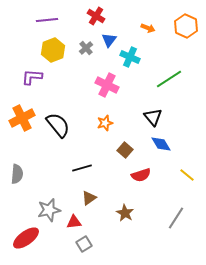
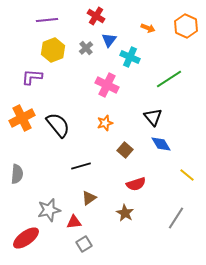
black line: moved 1 px left, 2 px up
red semicircle: moved 5 px left, 9 px down
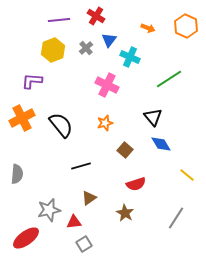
purple line: moved 12 px right
purple L-shape: moved 4 px down
black semicircle: moved 3 px right
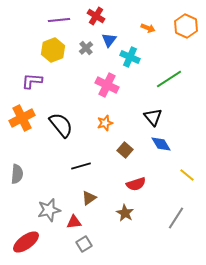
red ellipse: moved 4 px down
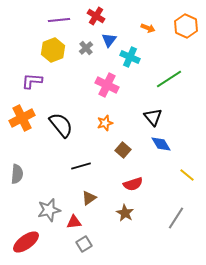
brown square: moved 2 px left
red semicircle: moved 3 px left
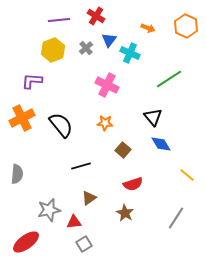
cyan cross: moved 4 px up
orange star: rotated 21 degrees clockwise
